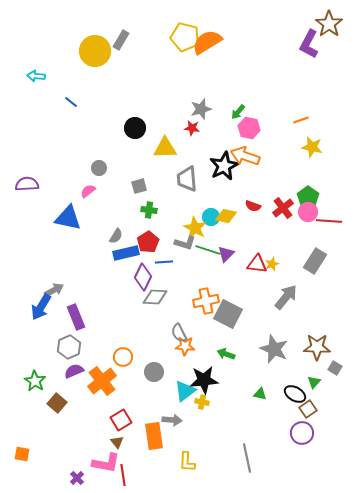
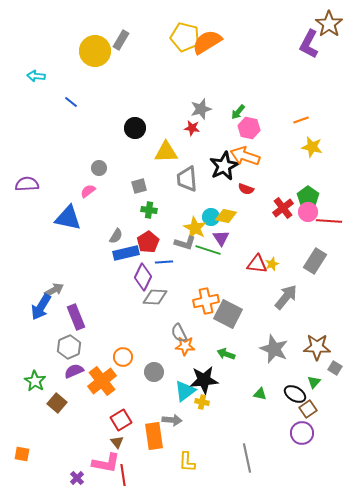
yellow triangle at (165, 148): moved 1 px right, 4 px down
red semicircle at (253, 206): moved 7 px left, 17 px up
purple triangle at (226, 254): moved 5 px left, 16 px up; rotated 18 degrees counterclockwise
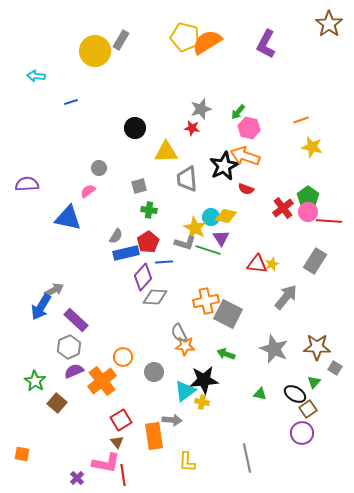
purple L-shape at (309, 44): moved 43 px left
blue line at (71, 102): rotated 56 degrees counterclockwise
purple diamond at (143, 277): rotated 16 degrees clockwise
purple rectangle at (76, 317): moved 3 px down; rotated 25 degrees counterclockwise
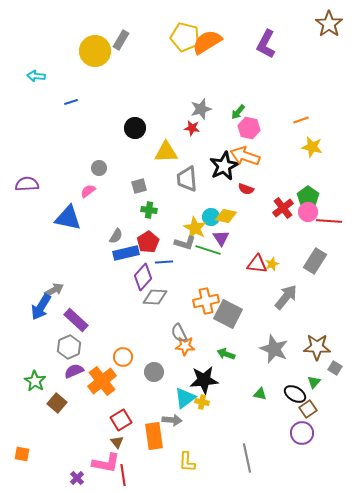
cyan triangle at (185, 391): moved 7 px down
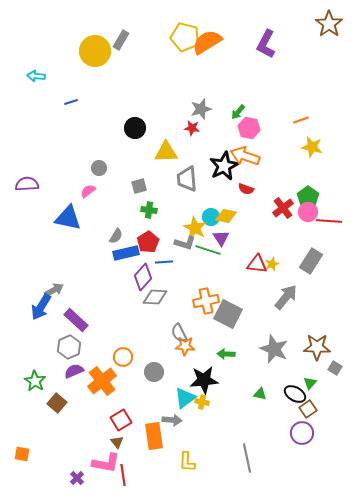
gray rectangle at (315, 261): moved 4 px left
green arrow at (226, 354): rotated 18 degrees counterclockwise
green triangle at (314, 382): moved 4 px left, 1 px down
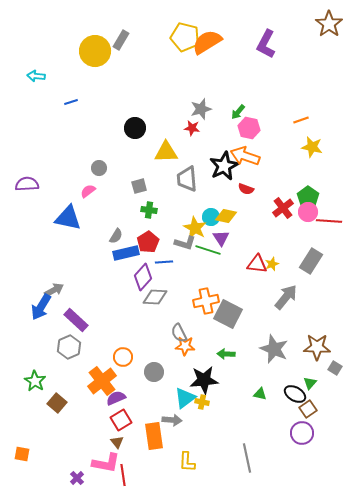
purple semicircle at (74, 371): moved 42 px right, 27 px down
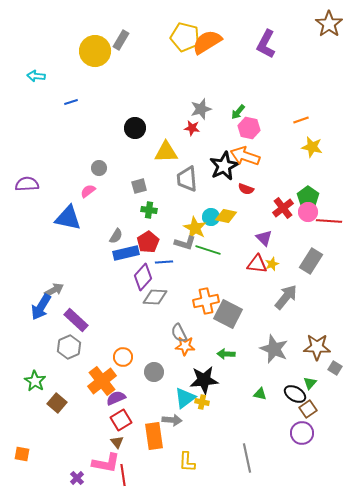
purple triangle at (221, 238): moved 43 px right; rotated 12 degrees counterclockwise
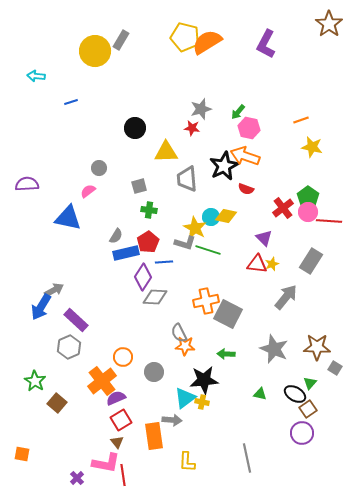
purple diamond at (143, 277): rotated 8 degrees counterclockwise
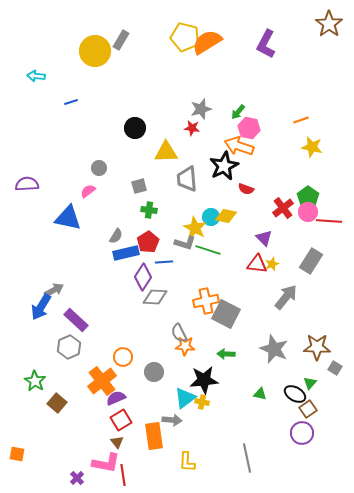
orange arrow at (245, 156): moved 6 px left, 10 px up
gray square at (228, 314): moved 2 px left
orange square at (22, 454): moved 5 px left
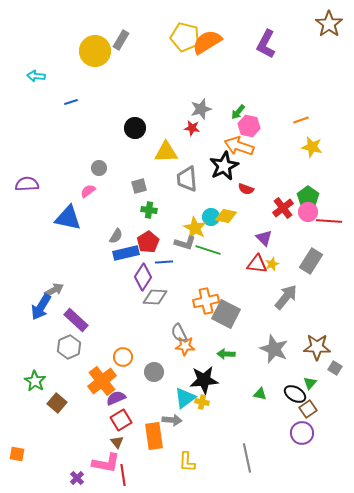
pink hexagon at (249, 128): moved 2 px up
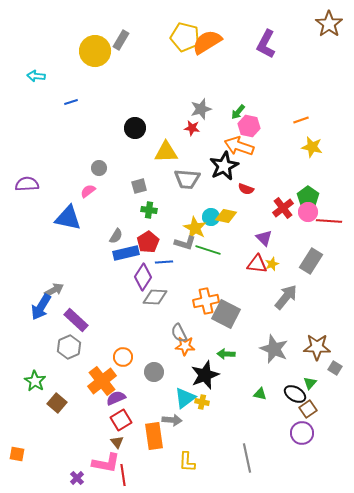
gray trapezoid at (187, 179): rotated 80 degrees counterclockwise
black star at (204, 380): moved 1 px right, 5 px up; rotated 16 degrees counterclockwise
